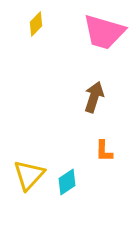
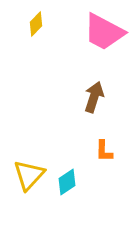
pink trapezoid: rotated 12 degrees clockwise
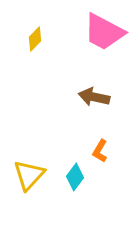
yellow diamond: moved 1 px left, 15 px down
brown arrow: rotated 96 degrees counterclockwise
orange L-shape: moved 4 px left; rotated 30 degrees clockwise
cyan diamond: moved 8 px right, 5 px up; rotated 20 degrees counterclockwise
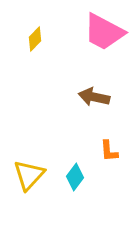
orange L-shape: moved 9 px right; rotated 35 degrees counterclockwise
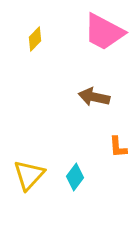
orange L-shape: moved 9 px right, 4 px up
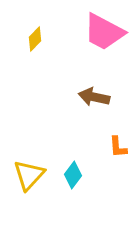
cyan diamond: moved 2 px left, 2 px up
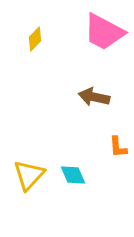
cyan diamond: rotated 60 degrees counterclockwise
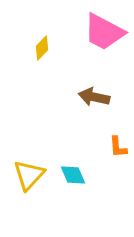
yellow diamond: moved 7 px right, 9 px down
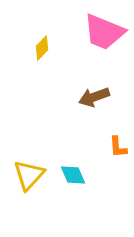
pink trapezoid: rotated 6 degrees counterclockwise
brown arrow: rotated 32 degrees counterclockwise
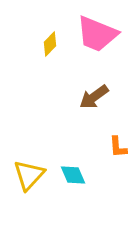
pink trapezoid: moved 7 px left, 2 px down
yellow diamond: moved 8 px right, 4 px up
brown arrow: rotated 16 degrees counterclockwise
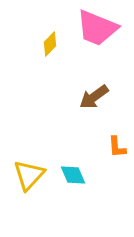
pink trapezoid: moved 6 px up
orange L-shape: moved 1 px left
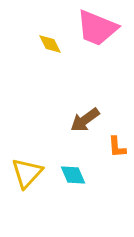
yellow diamond: rotated 70 degrees counterclockwise
brown arrow: moved 9 px left, 23 px down
yellow triangle: moved 2 px left, 2 px up
